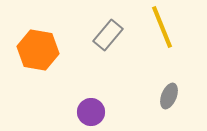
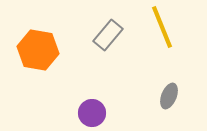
purple circle: moved 1 px right, 1 px down
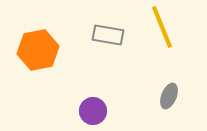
gray rectangle: rotated 60 degrees clockwise
orange hexagon: rotated 21 degrees counterclockwise
purple circle: moved 1 px right, 2 px up
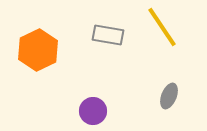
yellow line: rotated 12 degrees counterclockwise
orange hexagon: rotated 15 degrees counterclockwise
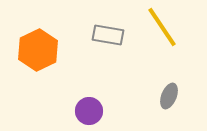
purple circle: moved 4 px left
